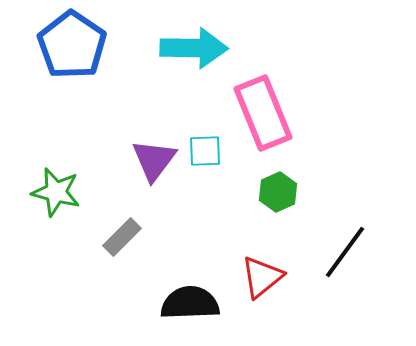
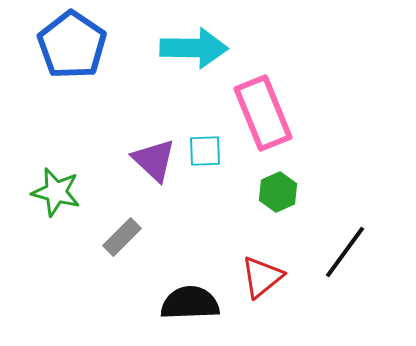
purple triangle: rotated 24 degrees counterclockwise
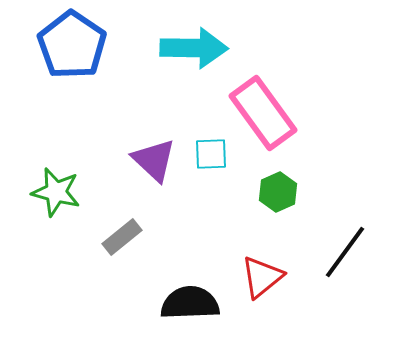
pink rectangle: rotated 14 degrees counterclockwise
cyan square: moved 6 px right, 3 px down
gray rectangle: rotated 6 degrees clockwise
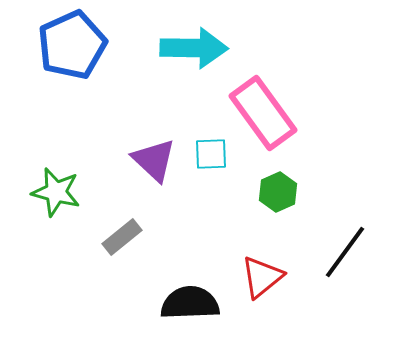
blue pentagon: rotated 14 degrees clockwise
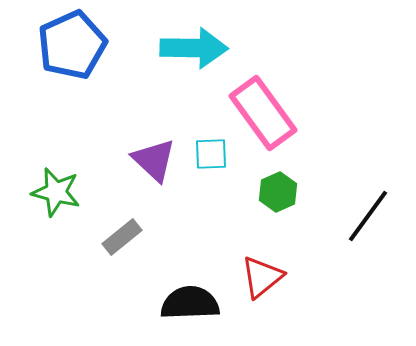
black line: moved 23 px right, 36 px up
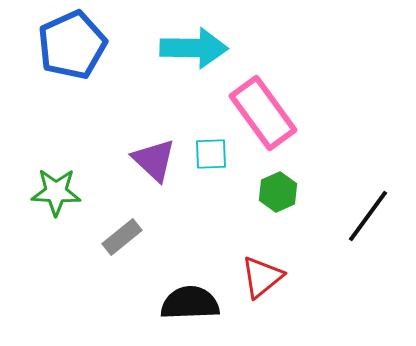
green star: rotated 12 degrees counterclockwise
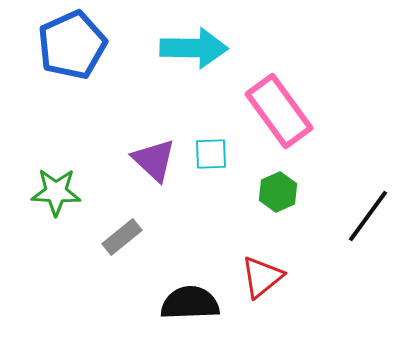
pink rectangle: moved 16 px right, 2 px up
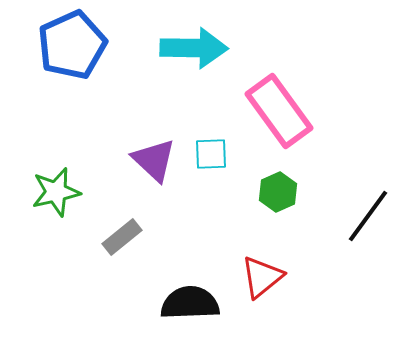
green star: rotated 15 degrees counterclockwise
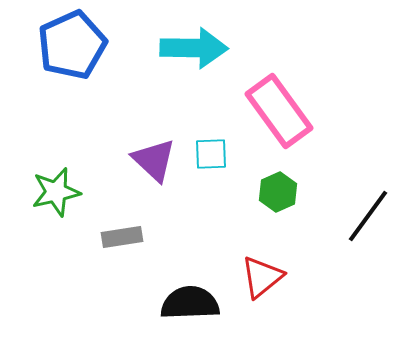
gray rectangle: rotated 30 degrees clockwise
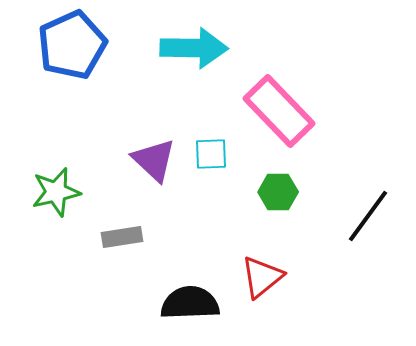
pink rectangle: rotated 8 degrees counterclockwise
green hexagon: rotated 24 degrees clockwise
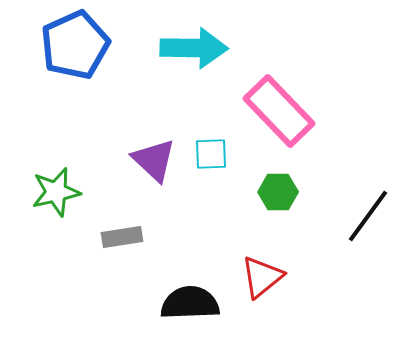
blue pentagon: moved 3 px right
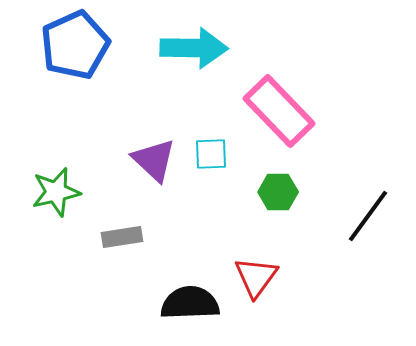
red triangle: moved 6 px left; rotated 15 degrees counterclockwise
